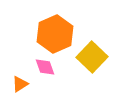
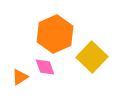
orange triangle: moved 7 px up
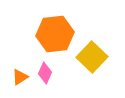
orange hexagon: rotated 18 degrees clockwise
pink diamond: moved 6 px down; rotated 45 degrees clockwise
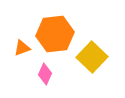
pink diamond: moved 1 px down
orange triangle: moved 2 px right, 29 px up; rotated 12 degrees clockwise
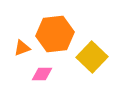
pink diamond: moved 3 px left; rotated 65 degrees clockwise
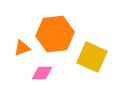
yellow square: rotated 20 degrees counterclockwise
pink diamond: moved 1 px up
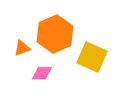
orange hexagon: rotated 18 degrees counterclockwise
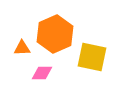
orange triangle: rotated 18 degrees clockwise
yellow square: rotated 12 degrees counterclockwise
